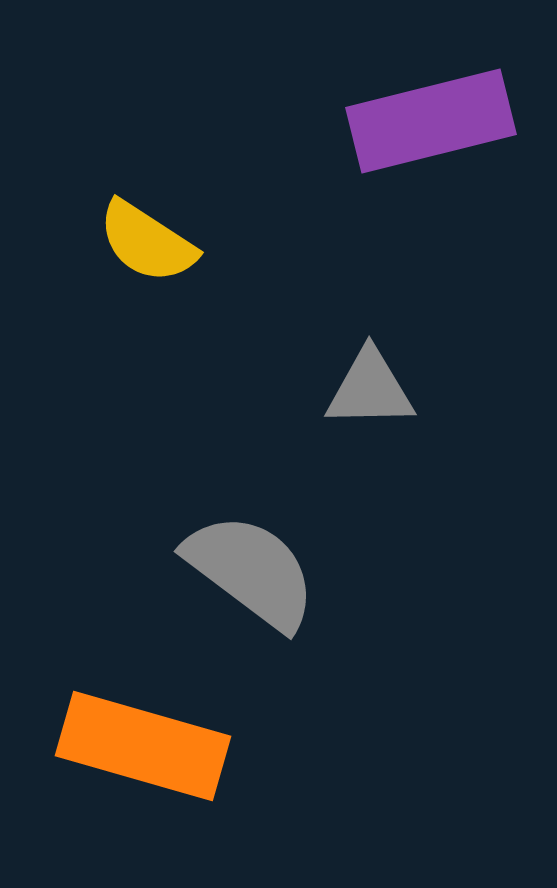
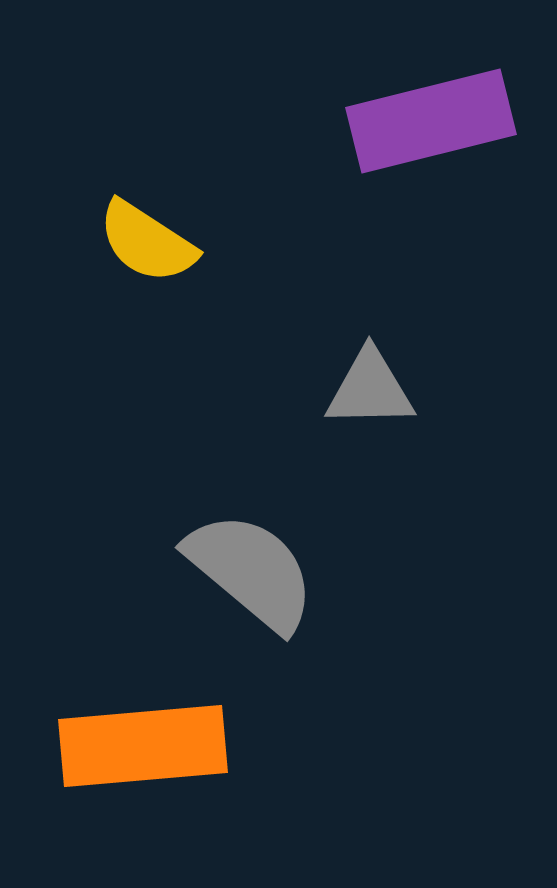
gray semicircle: rotated 3 degrees clockwise
orange rectangle: rotated 21 degrees counterclockwise
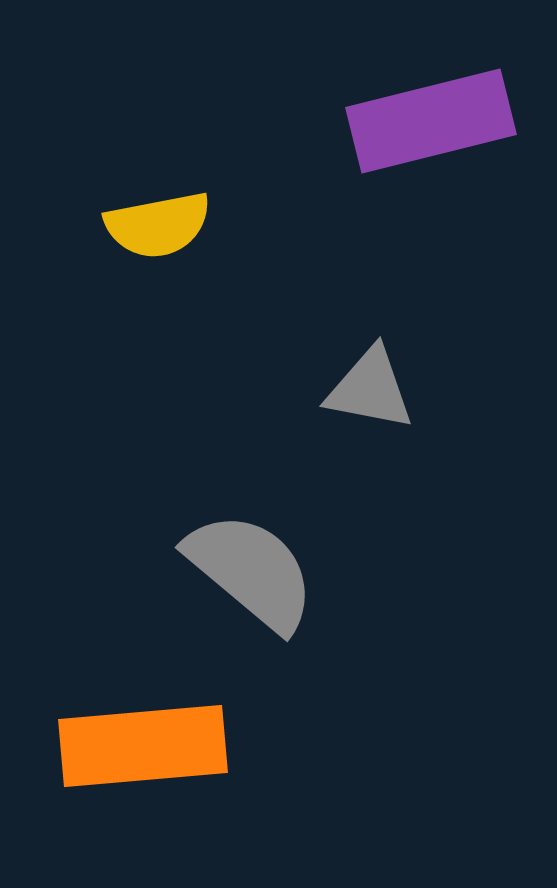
yellow semicircle: moved 11 px right, 17 px up; rotated 44 degrees counterclockwise
gray triangle: rotated 12 degrees clockwise
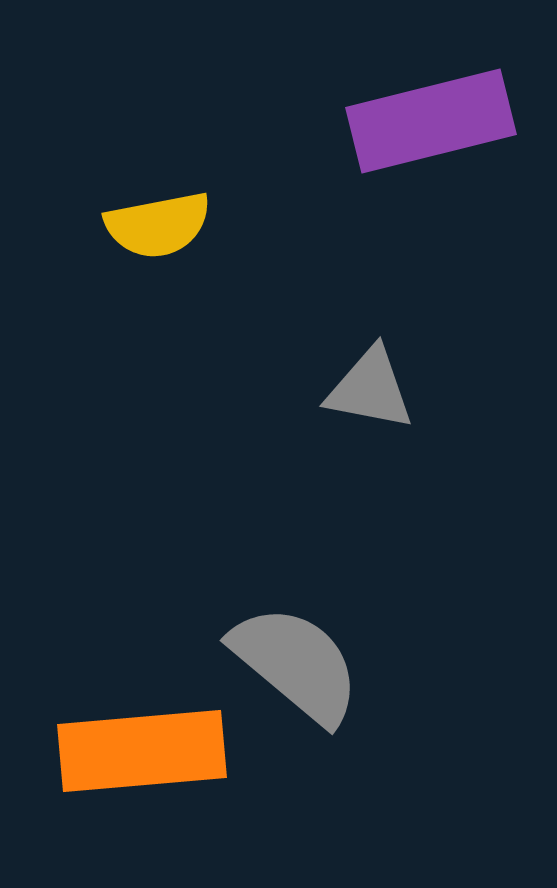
gray semicircle: moved 45 px right, 93 px down
orange rectangle: moved 1 px left, 5 px down
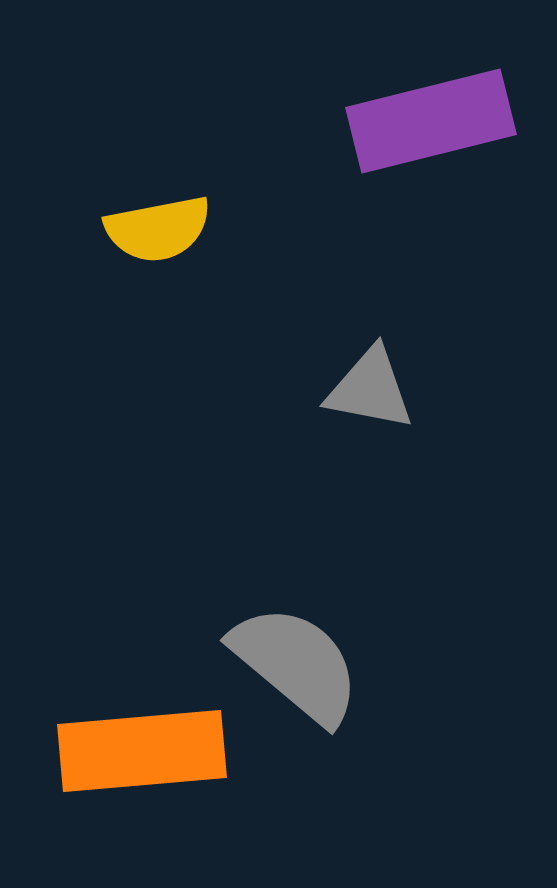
yellow semicircle: moved 4 px down
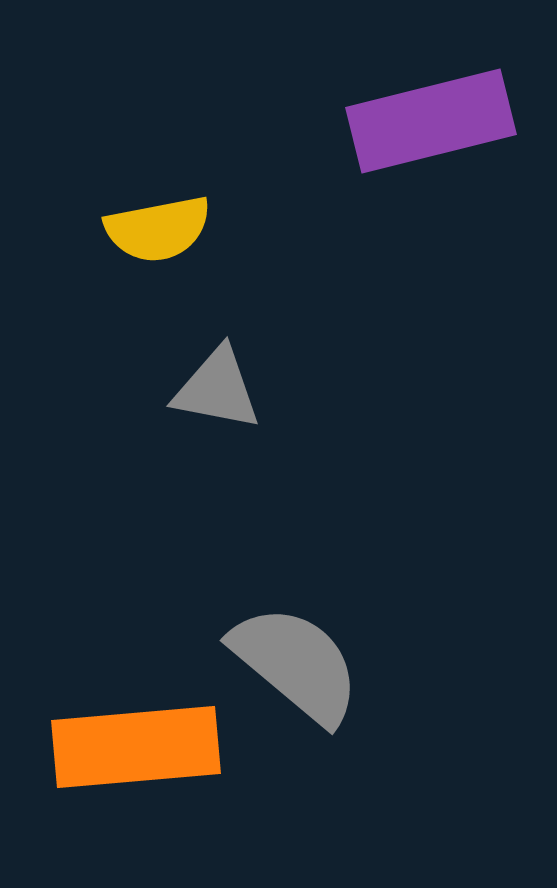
gray triangle: moved 153 px left
orange rectangle: moved 6 px left, 4 px up
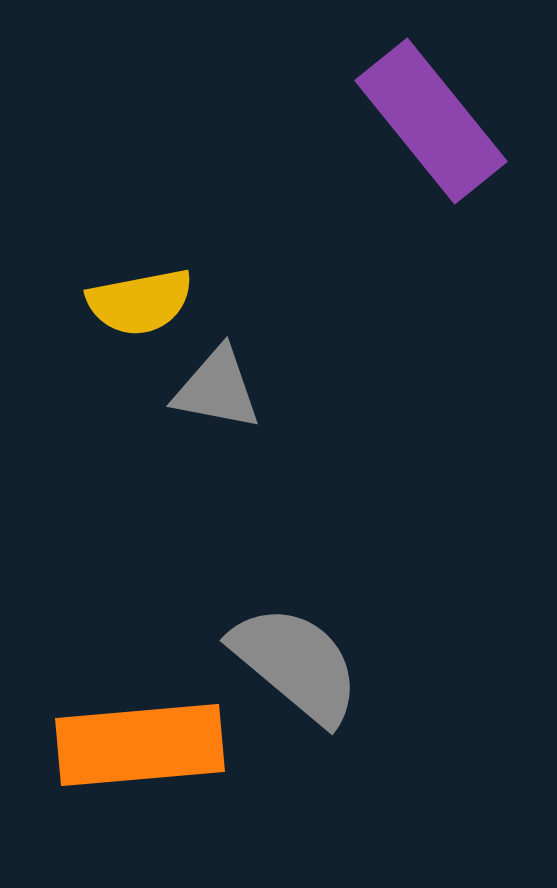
purple rectangle: rotated 65 degrees clockwise
yellow semicircle: moved 18 px left, 73 px down
orange rectangle: moved 4 px right, 2 px up
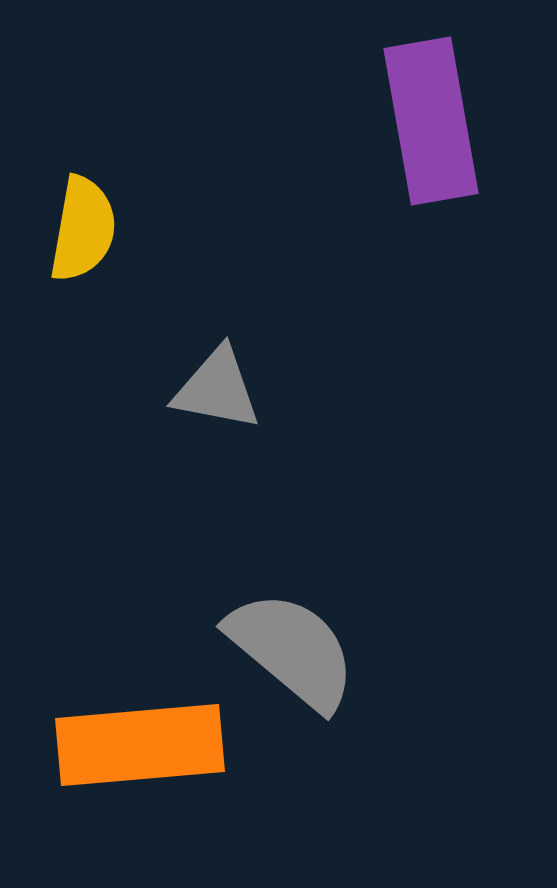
purple rectangle: rotated 29 degrees clockwise
yellow semicircle: moved 57 px left, 73 px up; rotated 69 degrees counterclockwise
gray semicircle: moved 4 px left, 14 px up
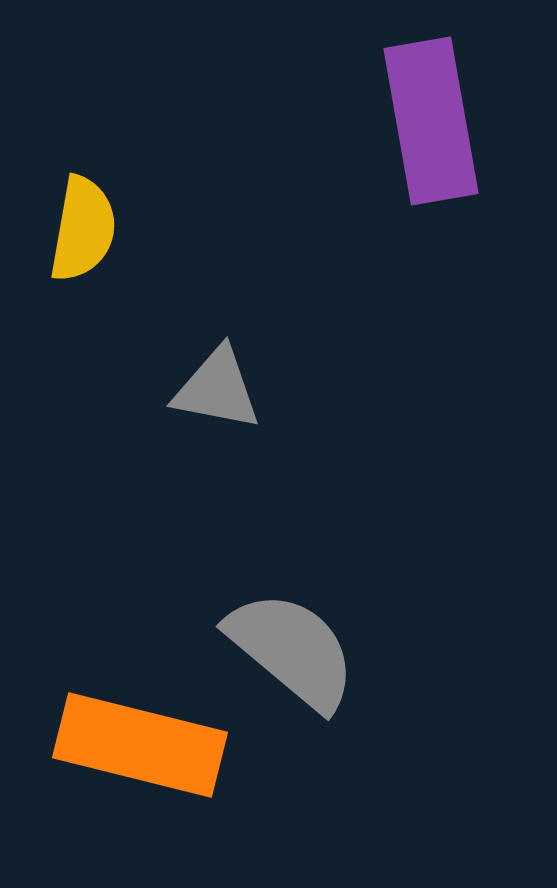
orange rectangle: rotated 19 degrees clockwise
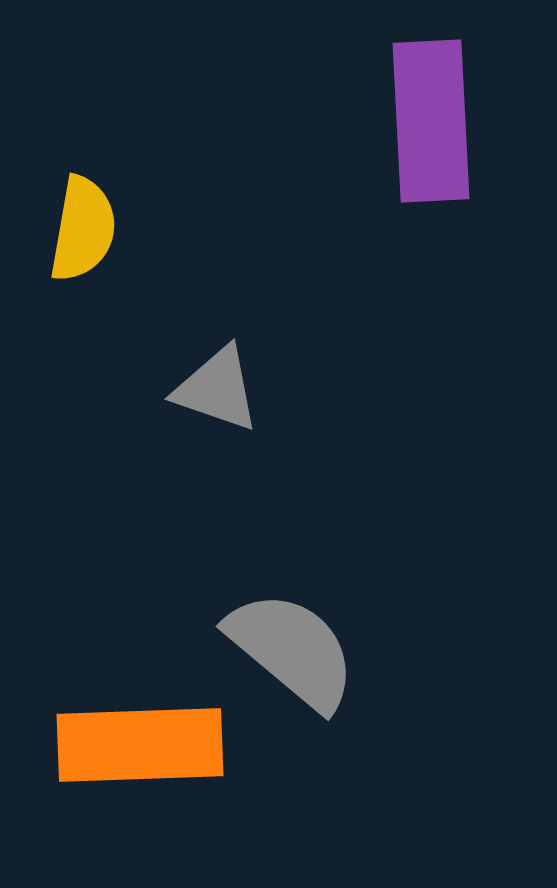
purple rectangle: rotated 7 degrees clockwise
gray triangle: rotated 8 degrees clockwise
orange rectangle: rotated 16 degrees counterclockwise
